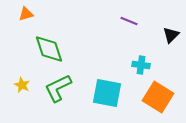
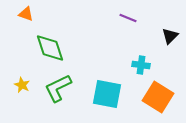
orange triangle: rotated 35 degrees clockwise
purple line: moved 1 px left, 3 px up
black triangle: moved 1 px left, 1 px down
green diamond: moved 1 px right, 1 px up
cyan square: moved 1 px down
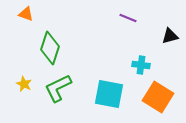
black triangle: rotated 30 degrees clockwise
green diamond: rotated 36 degrees clockwise
yellow star: moved 2 px right, 1 px up
cyan square: moved 2 px right
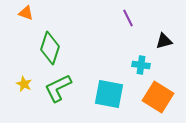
orange triangle: moved 1 px up
purple line: rotated 42 degrees clockwise
black triangle: moved 6 px left, 5 px down
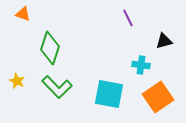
orange triangle: moved 3 px left, 1 px down
yellow star: moved 7 px left, 3 px up
green L-shape: moved 1 px left, 1 px up; rotated 108 degrees counterclockwise
orange square: rotated 24 degrees clockwise
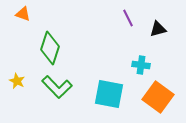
black triangle: moved 6 px left, 12 px up
orange square: rotated 20 degrees counterclockwise
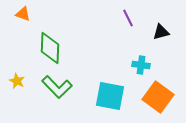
black triangle: moved 3 px right, 3 px down
green diamond: rotated 16 degrees counterclockwise
cyan square: moved 1 px right, 2 px down
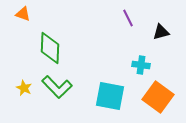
yellow star: moved 7 px right, 7 px down
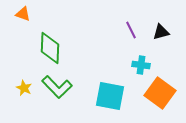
purple line: moved 3 px right, 12 px down
orange square: moved 2 px right, 4 px up
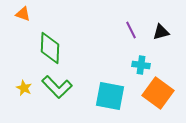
orange square: moved 2 px left
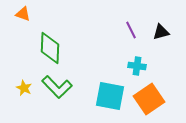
cyan cross: moved 4 px left, 1 px down
orange square: moved 9 px left, 6 px down; rotated 20 degrees clockwise
